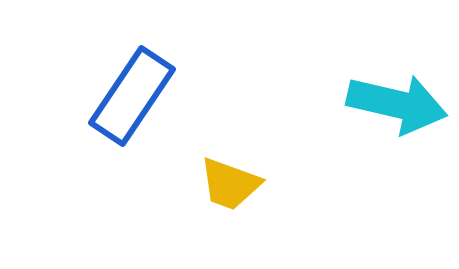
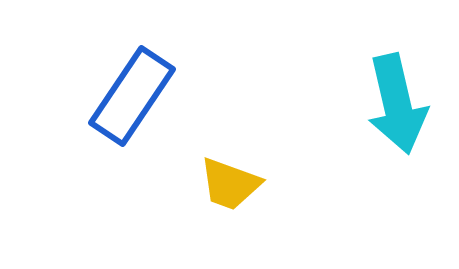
cyan arrow: rotated 64 degrees clockwise
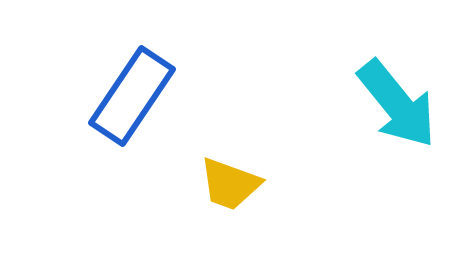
cyan arrow: rotated 26 degrees counterclockwise
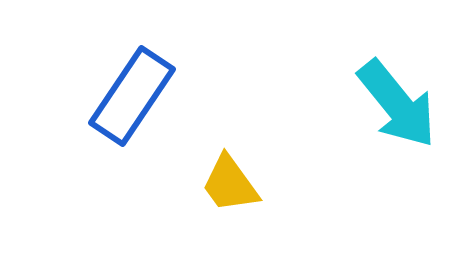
yellow trapezoid: rotated 34 degrees clockwise
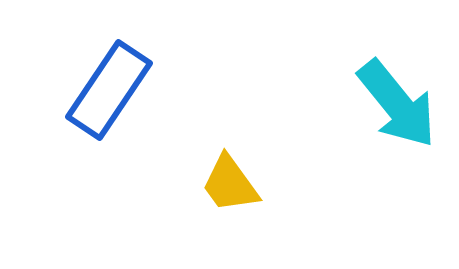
blue rectangle: moved 23 px left, 6 px up
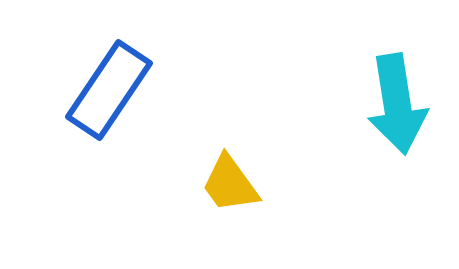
cyan arrow: rotated 30 degrees clockwise
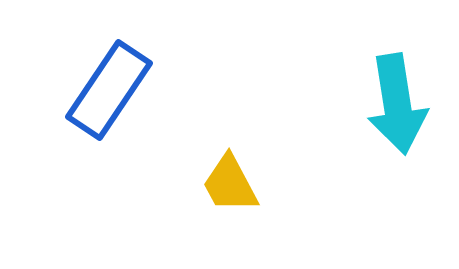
yellow trapezoid: rotated 8 degrees clockwise
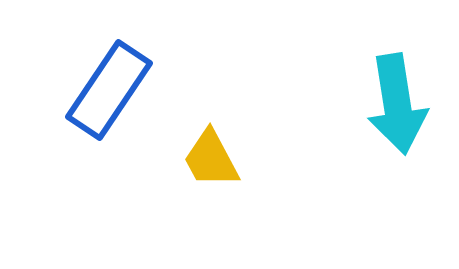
yellow trapezoid: moved 19 px left, 25 px up
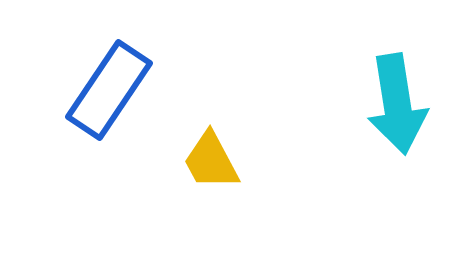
yellow trapezoid: moved 2 px down
